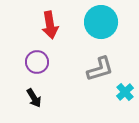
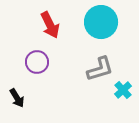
red arrow: rotated 16 degrees counterclockwise
cyan cross: moved 2 px left, 2 px up
black arrow: moved 17 px left
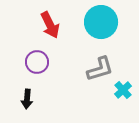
black arrow: moved 10 px right, 1 px down; rotated 36 degrees clockwise
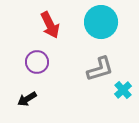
black arrow: rotated 54 degrees clockwise
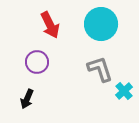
cyan circle: moved 2 px down
gray L-shape: rotated 92 degrees counterclockwise
cyan cross: moved 1 px right, 1 px down
black arrow: rotated 36 degrees counterclockwise
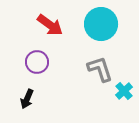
red arrow: rotated 28 degrees counterclockwise
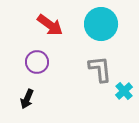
gray L-shape: rotated 12 degrees clockwise
